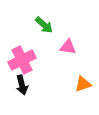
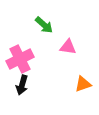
pink cross: moved 2 px left, 1 px up
black arrow: rotated 30 degrees clockwise
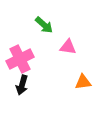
orange triangle: moved 2 px up; rotated 12 degrees clockwise
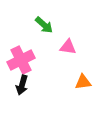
pink cross: moved 1 px right, 1 px down
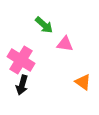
pink triangle: moved 3 px left, 3 px up
pink cross: rotated 32 degrees counterclockwise
orange triangle: rotated 42 degrees clockwise
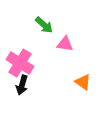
pink cross: moved 1 px left, 3 px down
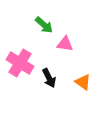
black arrow: moved 27 px right, 7 px up; rotated 42 degrees counterclockwise
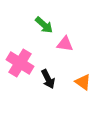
black arrow: moved 1 px left, 1 px down
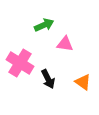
green arrow: rotated 66 degrees counterclockwise
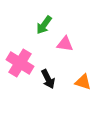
green arrow: rotated 150 degrees clockwise
orange triangle: rotated 18 degrees counterclockwise
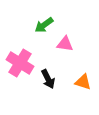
green arrow: rotated 18 degrees clockwise
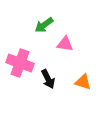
pink cross: rotated 12 degrees counterclockwise
